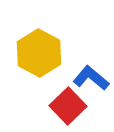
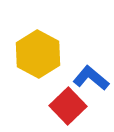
yellow hexagon: moved 1 px left, 1 px down
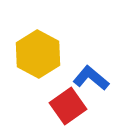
red square: rotated 9 degrees clockwise
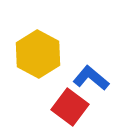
red square: moved 2 px right, 1 px down; rotated 18 degrees counterclockwise
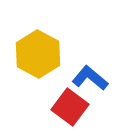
blue L-shape: moved 1 px left
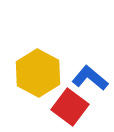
yellow hexagon: moved 19 px down
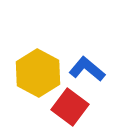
blue L-shape: moved 3 px left, 9 px up
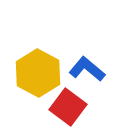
red square: moved 2 px left
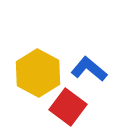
blue L-shape: moved 2 px right
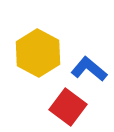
yellow hexagon: moved 20 px up
